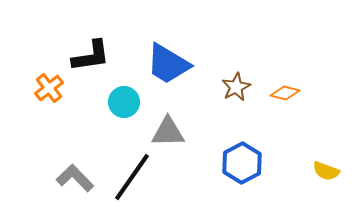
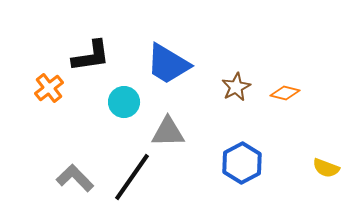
yellow semicircle: moved 3 px up
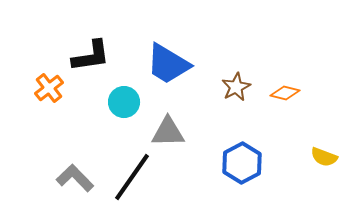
yellow semicircle: moved 2 px left, 11 px up
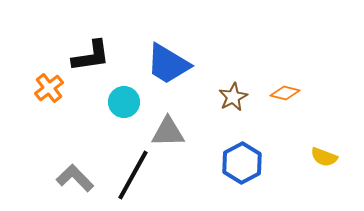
brown star: moved 3 px left, 10 px down
black line: moved 1 px right, 2 px up; rotated 6 degrees counterclockwise
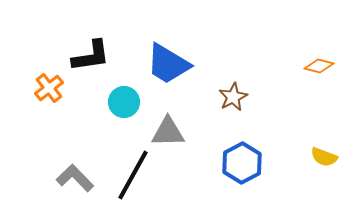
orange diamond: moved 34 px right, 27 px up
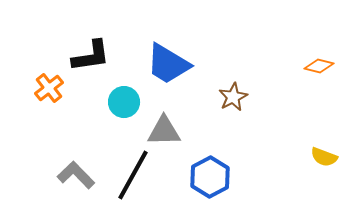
gray triangle: moved 4 px left, 1 px up
blue hexagon: moved 32 px left, 14 px down
gray L-shape: moved 1 px right, 3 px up
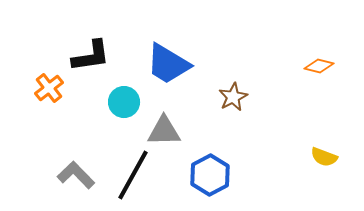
blue hexagon: moved 2 px up
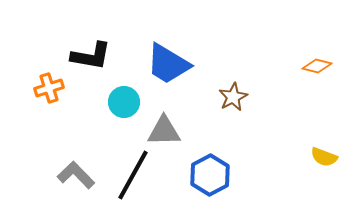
black L-shape: rotated 18 degrees clockwise
orange diamond: moved 2 px left
orange cross: rotated 20 degrees clockwise
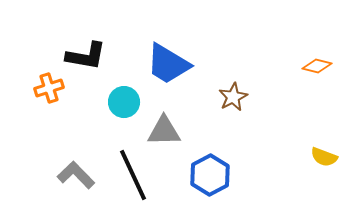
black L-shape: moved 5 px left
black line: rotated 54 degrees counterclockwise
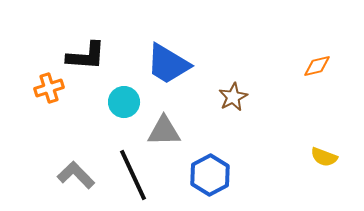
black L-shape: rotated 6 degrees counterclockwise
orange diamond: rotated 28 degrees counterclockwise
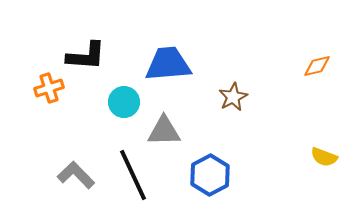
blue trapezoid: rotated 144 degrees clockwise
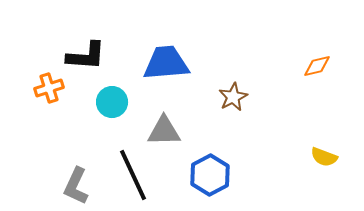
blue trapezoid: moved 2 px left, 1 px up
cyan circle: moved 12 px left
gray L-shape: moved 11 px down; rotated 111 degrees counterclockwise
